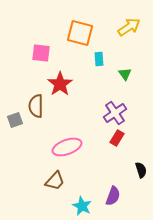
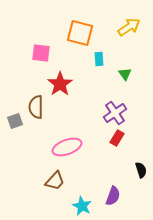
brown semicircle: moved 1 px down
gray square: moved 1 px down
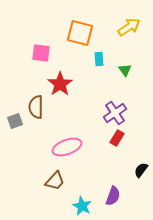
green triangle: moved 4 px up
black semicircle: rotated 126 degrees counterclockwise
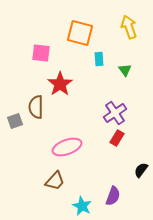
yellow arrow: rotated 75 degrees counterclockwise
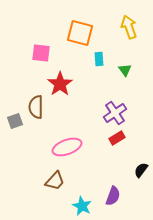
red rectangle: rotated 28 degrees clockwise
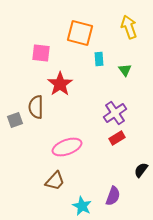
gray square: moved 1 px up
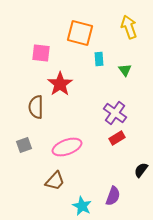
purple cross: rotated 20 degrees counterclockwise
gray square: moved 9 px right, 25 px down
